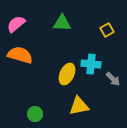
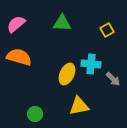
orange semicircle: moved 1 px left, 2 px down
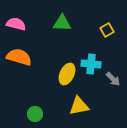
pink semicircle: rotated 54 degrees clockwise
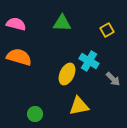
cyan cross: moved 2 px left, 3 px up; rotated 24 degrees clockwise
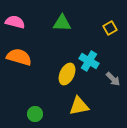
pink semicircle: moved 1 px left, 2 px up
yellow square: moved 3 px right, 2 px up
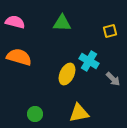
yellow square: moved 3 px down; rotated 16 degrees clockwise
yellow triangle: moved 7 px down
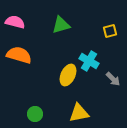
green triangle: moved 1 px left, 2 px down; rotated 18 degrees counterclockwise
orange semicircle: moved 2 px up
yellow ellipse: moved 1 px right, 1 px down
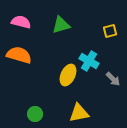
pink semicircle: moved 6 px right
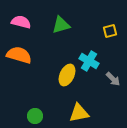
yellow ellipse: moved 1 px left
green circle: moved 2 px down
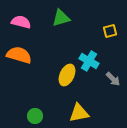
green triangle: moved 7 px up
